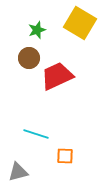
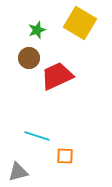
cyan line: moved 1 px right, 2 px down
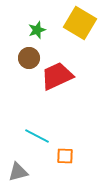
cyan line: rotated 10 degrees clockwise
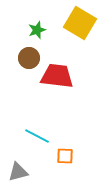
red trapezoid: rotated 32 degrees clockwise
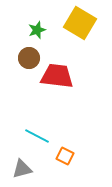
orange square: rotated 24 degrees clockwise
gray triangle: moved 4 px right, 3 px up
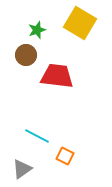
brown circle: moved 3 px left, 3 px up
gray triangle: rotated 20 degrees counterclockwise
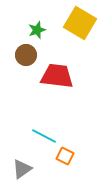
cyan line: moved 7 px right
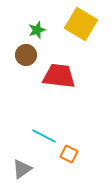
yellow square: moved 1 px right, 1 px down
red trapezoid: moved 2 px right
orange square: moved 4 px right, 2 px up
